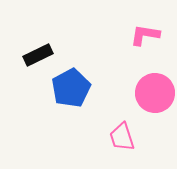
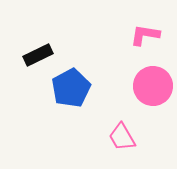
pink circle: moved 2 px left, 7 px up
pink trapezoid: rotated 12 degrees counterclockwise
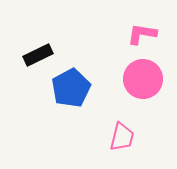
pink L-shape: moved 3 px left, 1 px up
pink circle: moved 10 px left, 7 px up
pink trapezoid: rotated 136 degrees counterclockwise
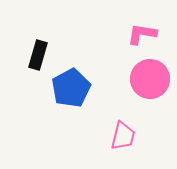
black rectangle: rotated 48 degrees counterclockwise
pink circle: moved 7 px right
pink trapezoid: moved 1 px right, 1 px up
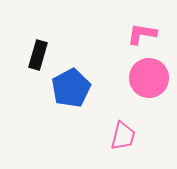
pink circle: moved 1 px left, 1 px up
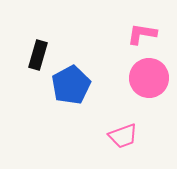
blue pentagon: moved 3 px up
pink trapezoid: rotated 56 degrees clockwise
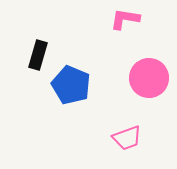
pink L-shape: moved 17 px left, 15 px up
blue pentagon: rotated 21 degrees counterclockwise
pink trapezoid: moved 4 px right, 2 px down
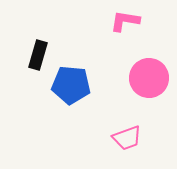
pink L-shape: moved 2 px down
blue pentagon: rotated 18 degrees counterclockwise
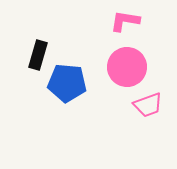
pink circle: moved 22 px left, 11 px up
blue pentagon: moved 4 px left, 2 px up
pink trapezoid: moved 21 px right, 33 px up
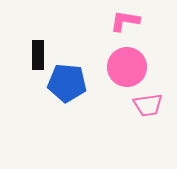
black rectangle: rotated 16 degrees counterclockwise
pink trapezoid: rotated 12 degrees clockwise
